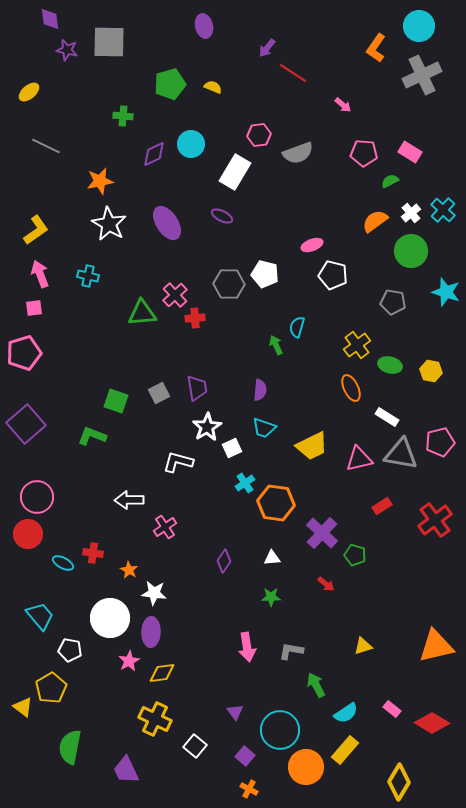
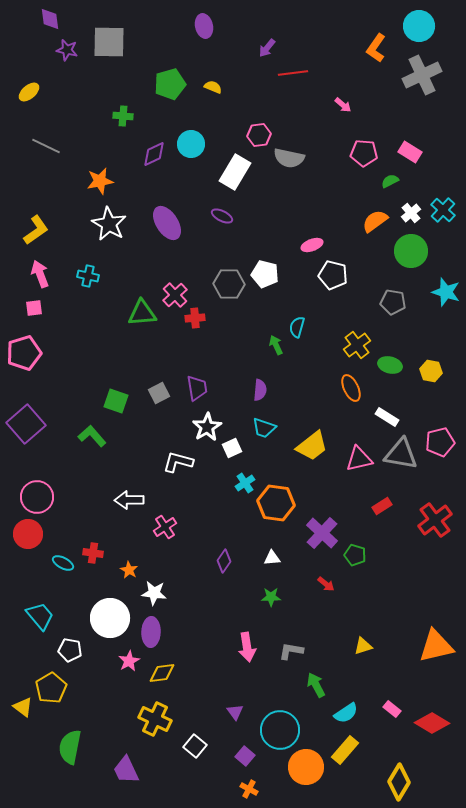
red line at (293, 73): rotated 40 degrees counterclockwise
gray semicircle at (298, 153): moved 9 px left, 5 px down; rotated 32 degrees clockwise
green L-shape at (92, 436): rotated 28 degrees clockwise
yellow trapezoid at (312, 446): rotated 12 degrees counterclockwise
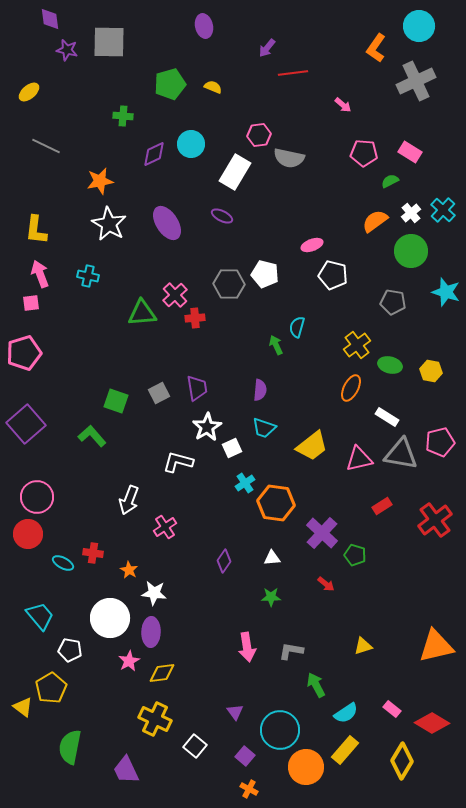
gray cross at (422, 75): moved 6 px left, 6 px down
yellow L-shape at (36, 230): rotated 132 degrees clockwise
pink square at (34, 308): moved 3 px left, 5 px up
orange ellipse at (351, 388): rotated 52 degrees clockwise
white arrow at (129, 500): rotated 68 degrees counterclockwise
yellow diamond at (399, 782): moved 3 px right, 21 px up
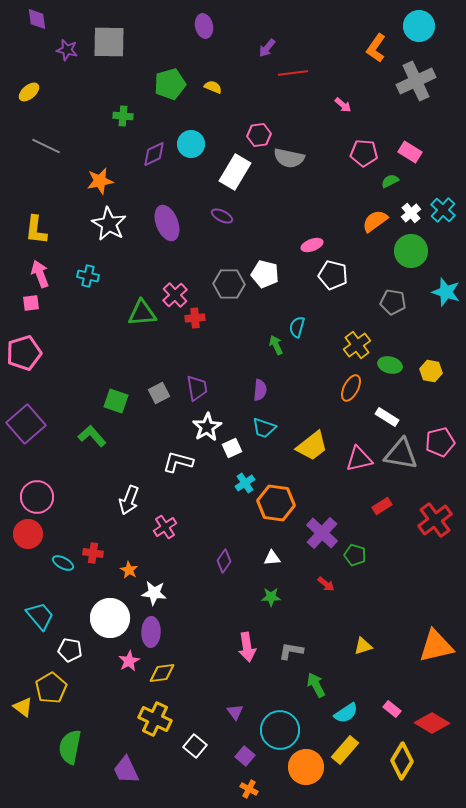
purple diamond at (50, 19): moved 13 px left
purple ellipse at (167, 223): rotated 12 degrees clockwise
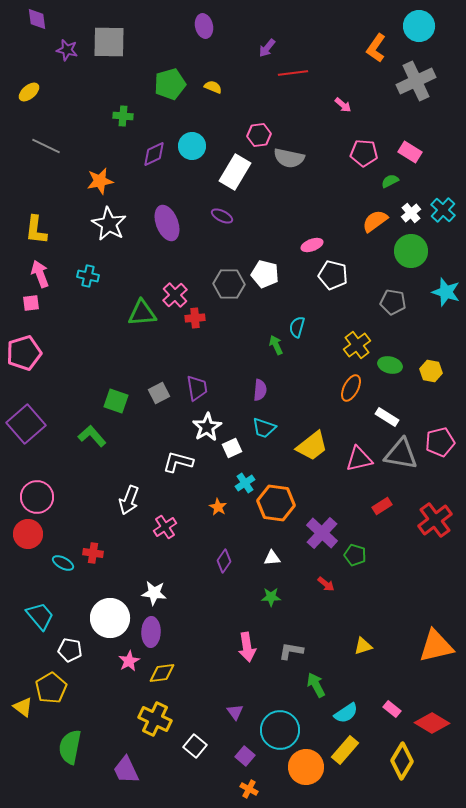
cyan circle at (191, 144): moved 1 px right, 2 px down
orange star at (129, 570): moved 89 px right, 63 px up
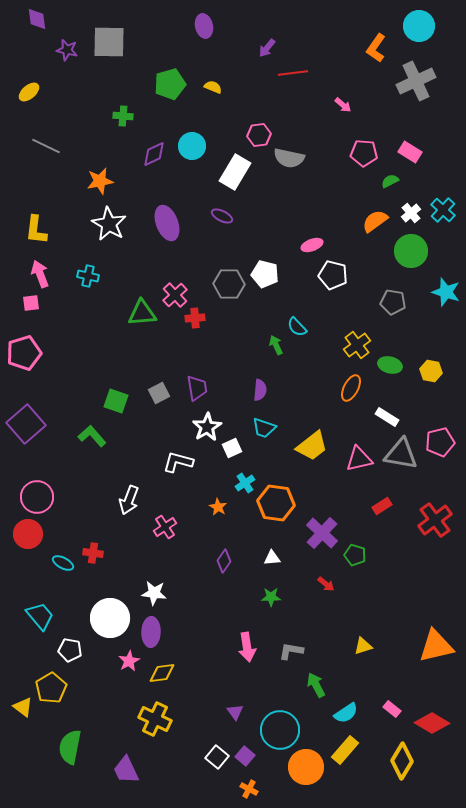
cyan semicircle at (297, 327): rotated 60 degrees counterclockwise
white square at (195, 746): moved 22 px right, 11 px down
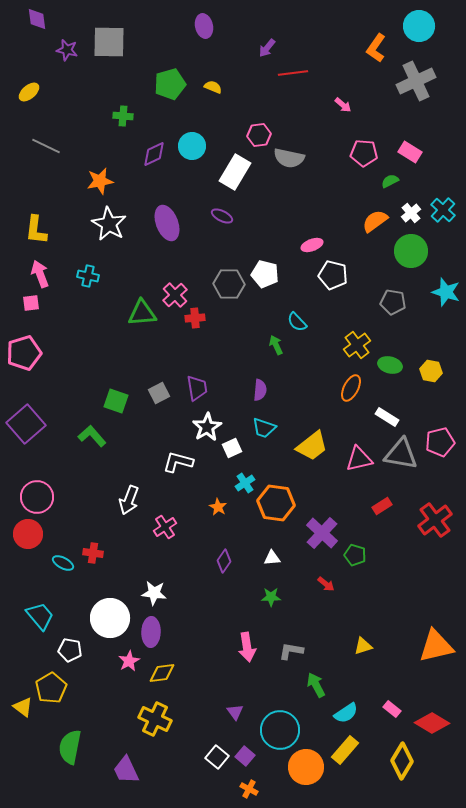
cyan semicircle at (297, 327): moved 5 px up
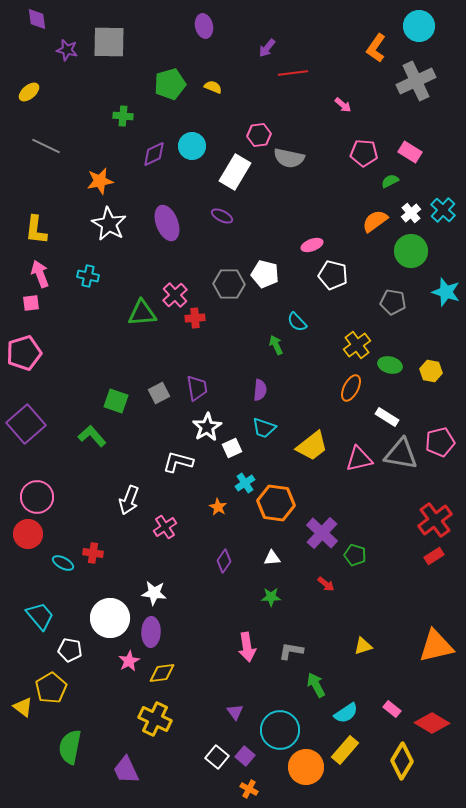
red rectangle at (382, 506): moved 52 px right, 50 px down
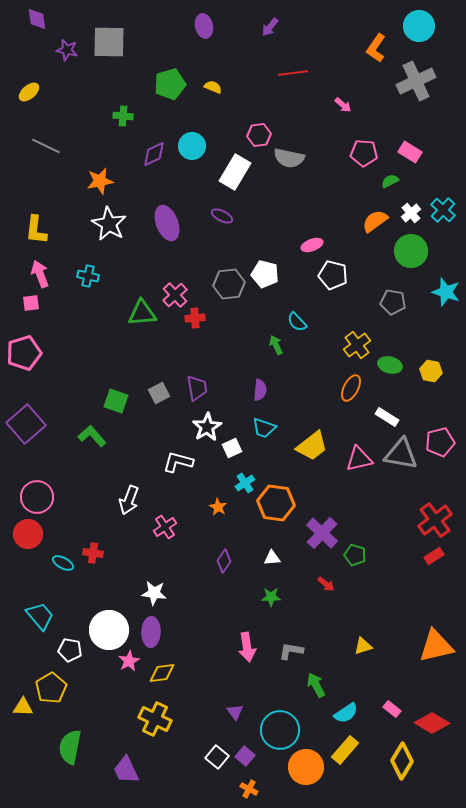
purple arrow at (267, 48): moved 3 px right, 21 px up
gray hexagon at (229, 284): rotated 8 degrees counterclockwise
white circle at (110, 618): moved 1 px left, 12 px down
yellow triangle at (23, 707): rotated 35 degrees counterclockwise
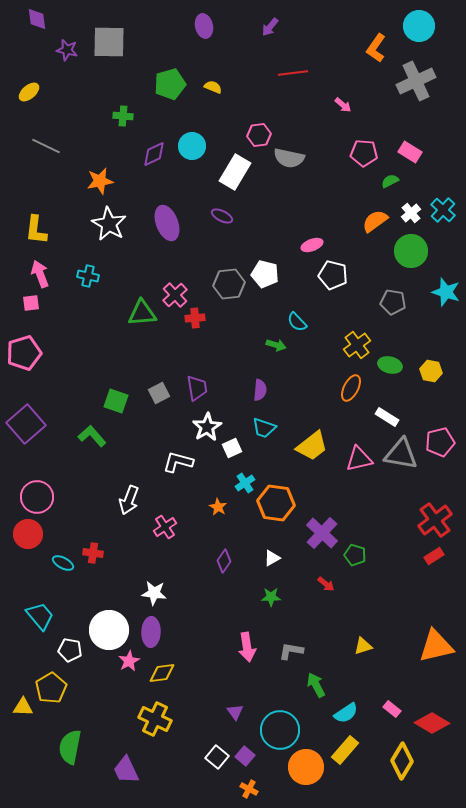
green arrow at (276, 345): rotated 132 degrees clockwise
white triangle at (272, 558): rotated 24 degrees counterclockwise
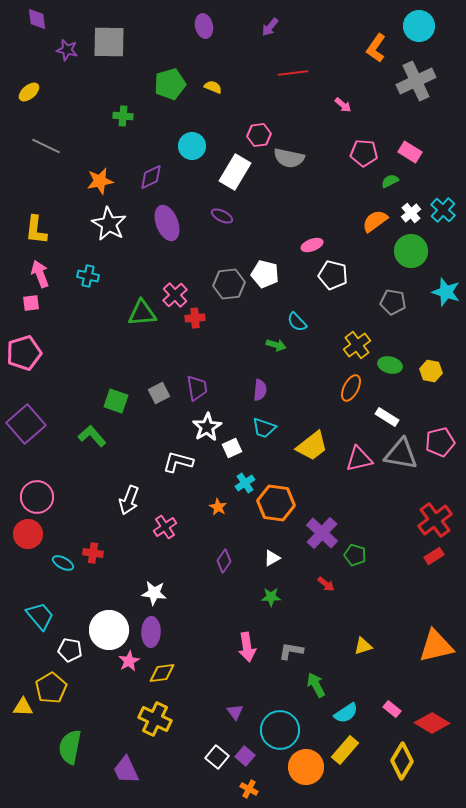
purple diamond at (154, 154): moved 3 px left, 23 px down
